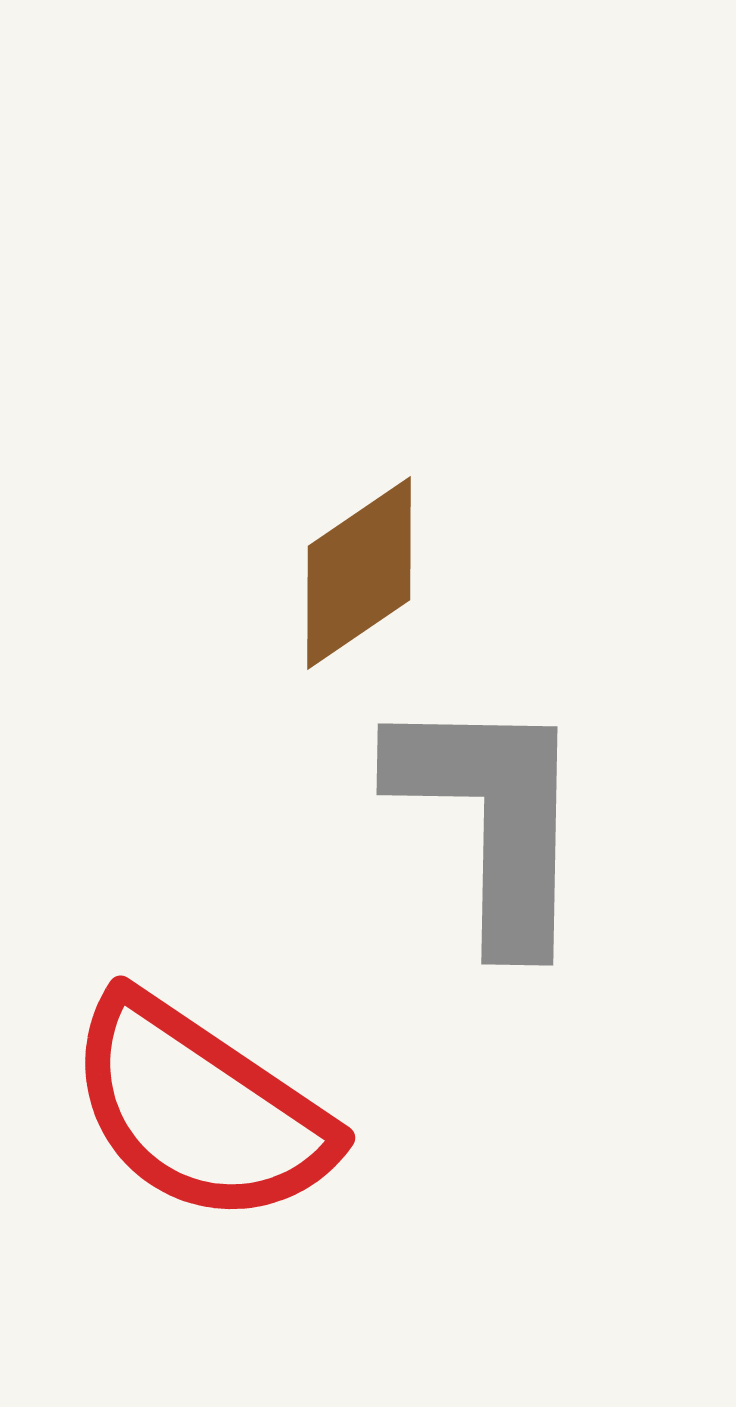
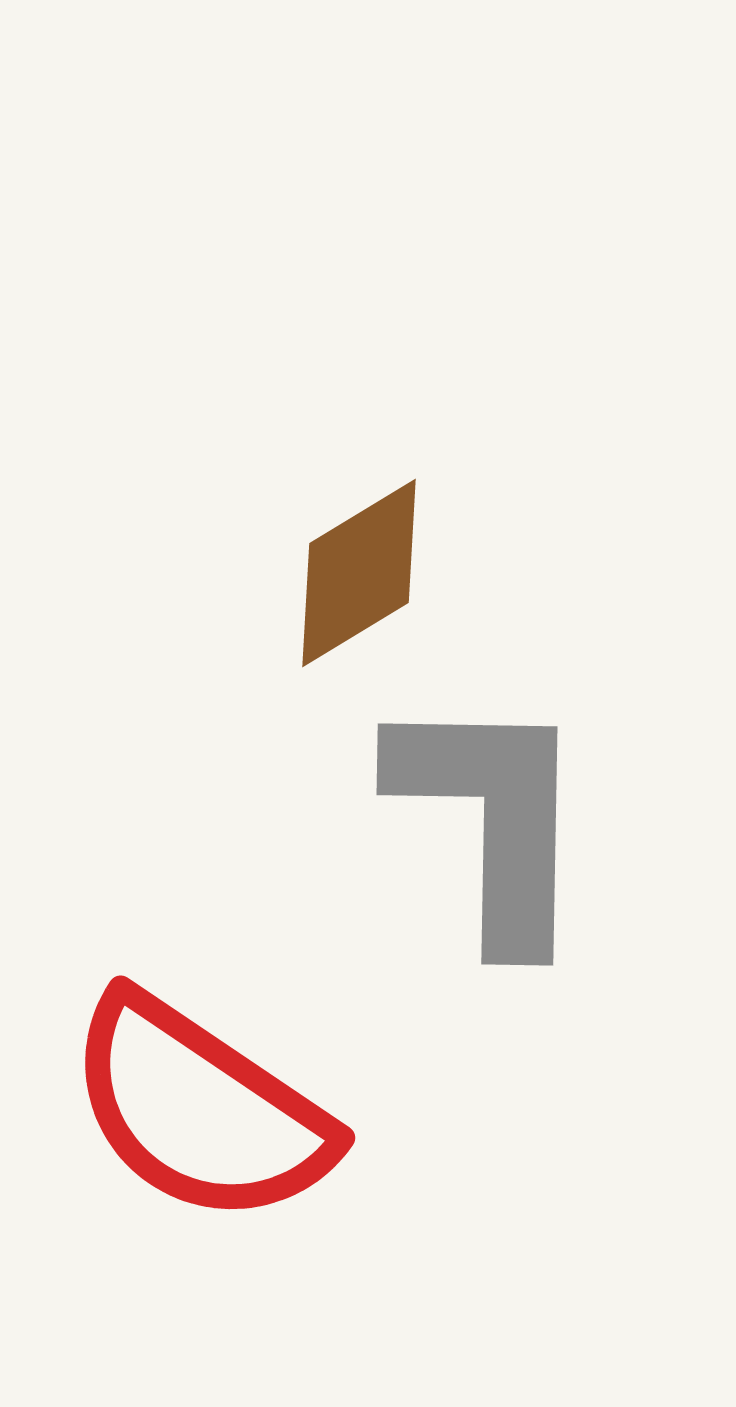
brown diamond: rotated 3 degrees clockwise
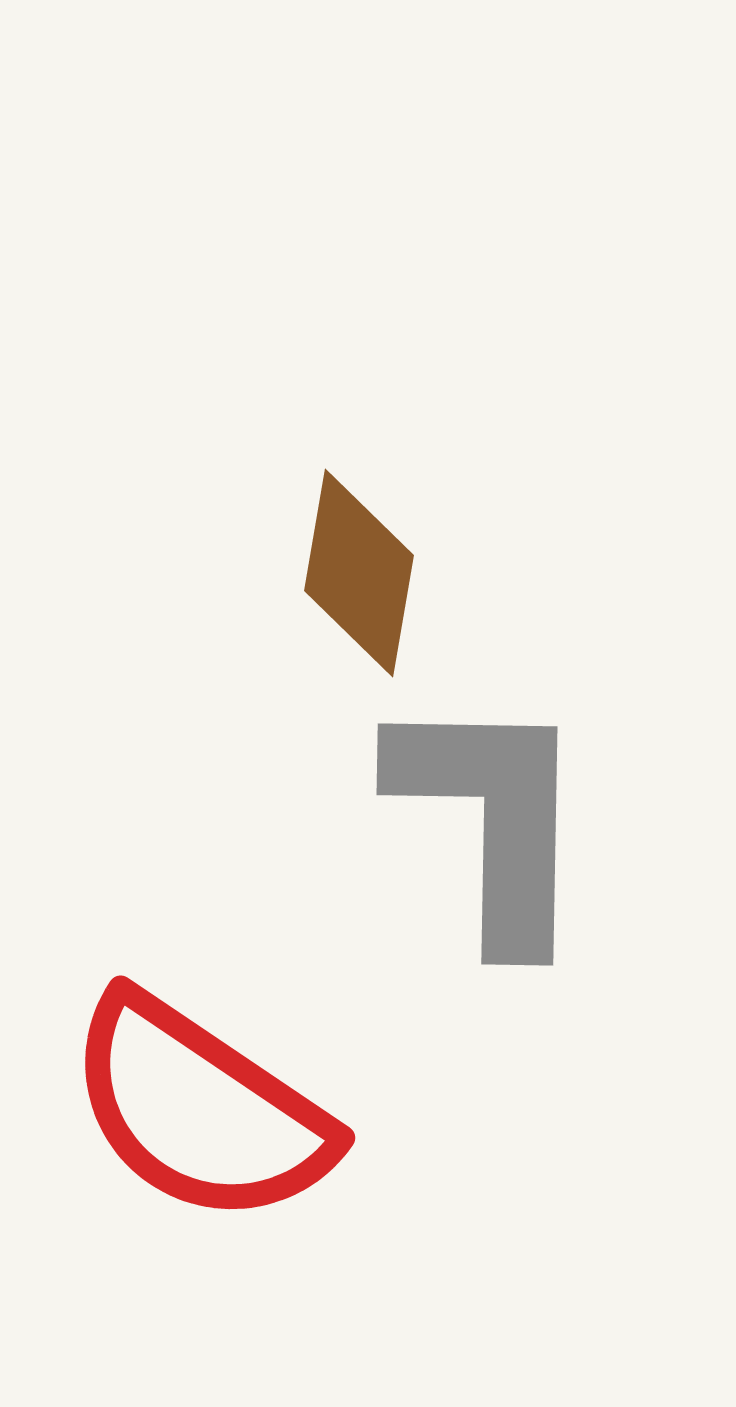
brown diamond: rotated 49 degrees counterclockwise
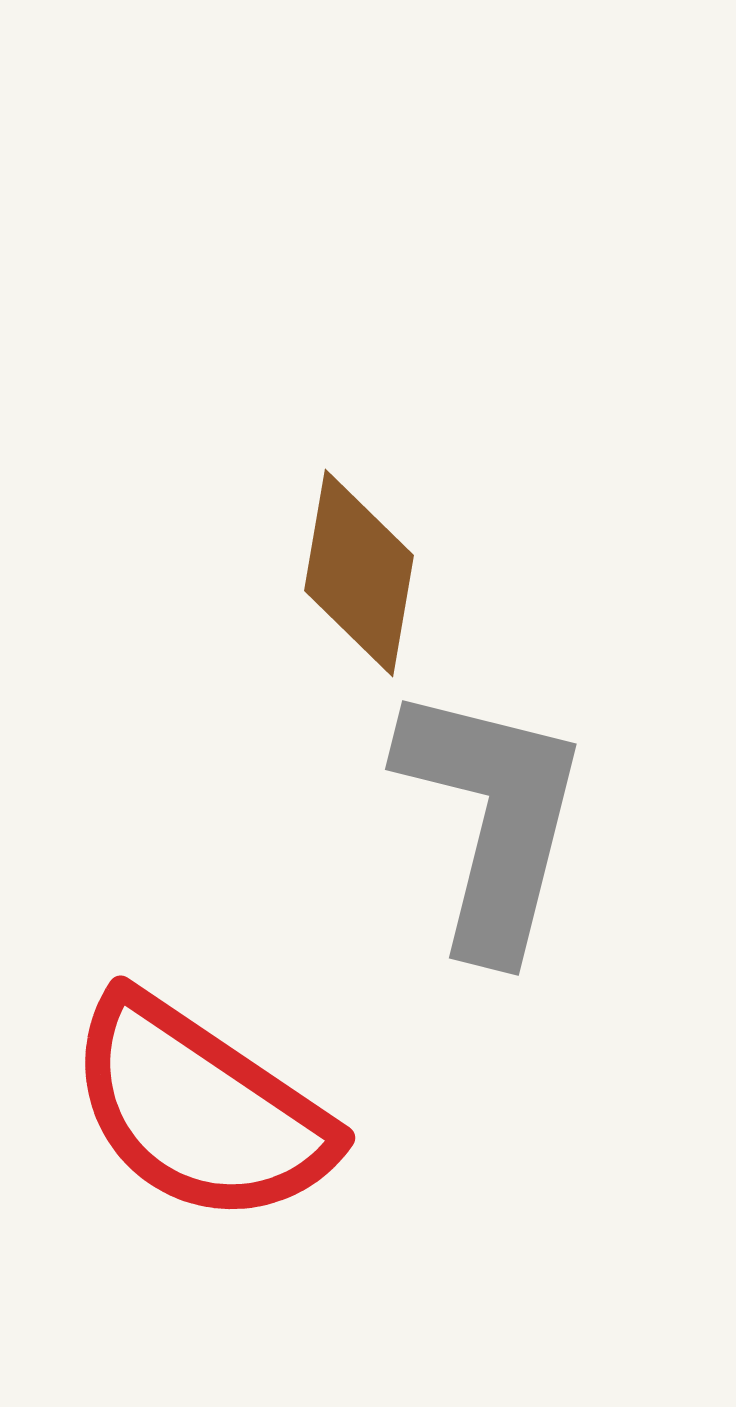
gray L-shape: rotated 13 degrees clockwise
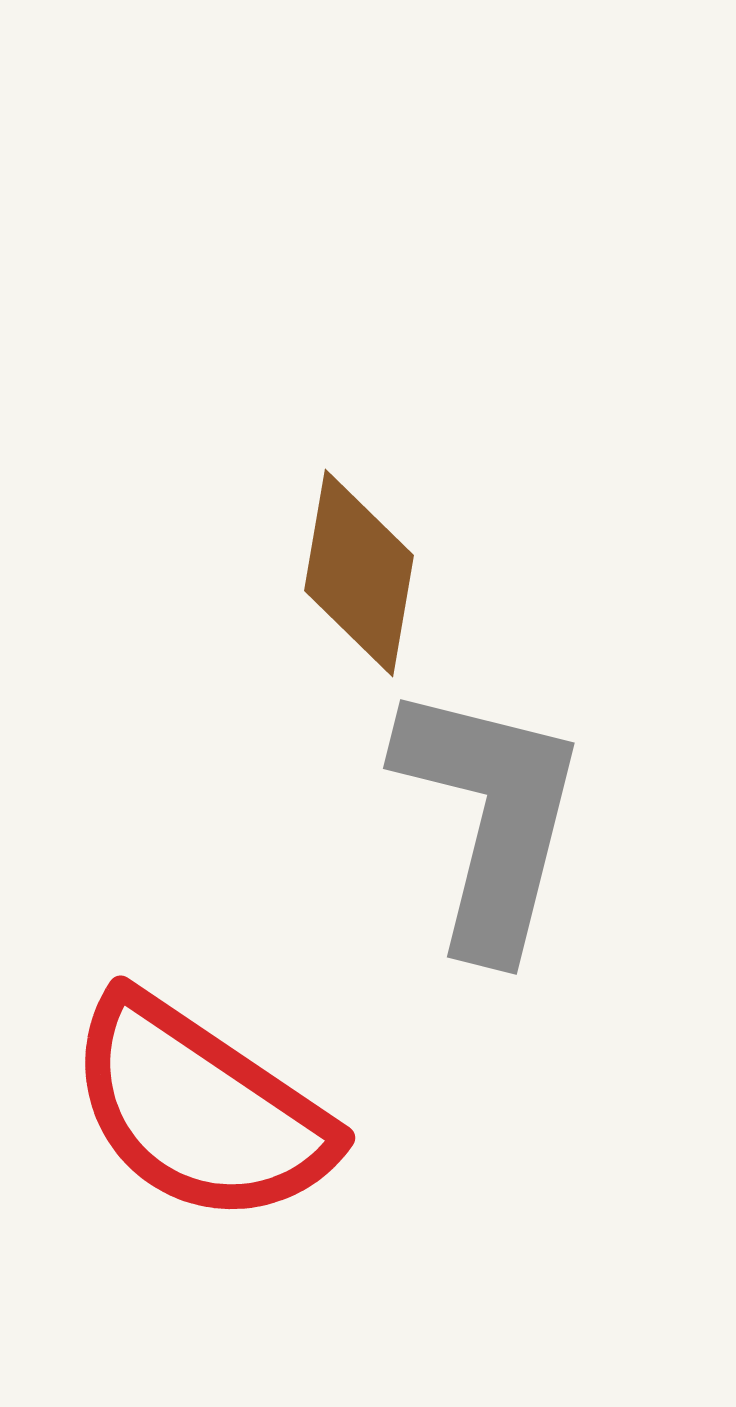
gray L-shape: moved 2 px left, 1 px up
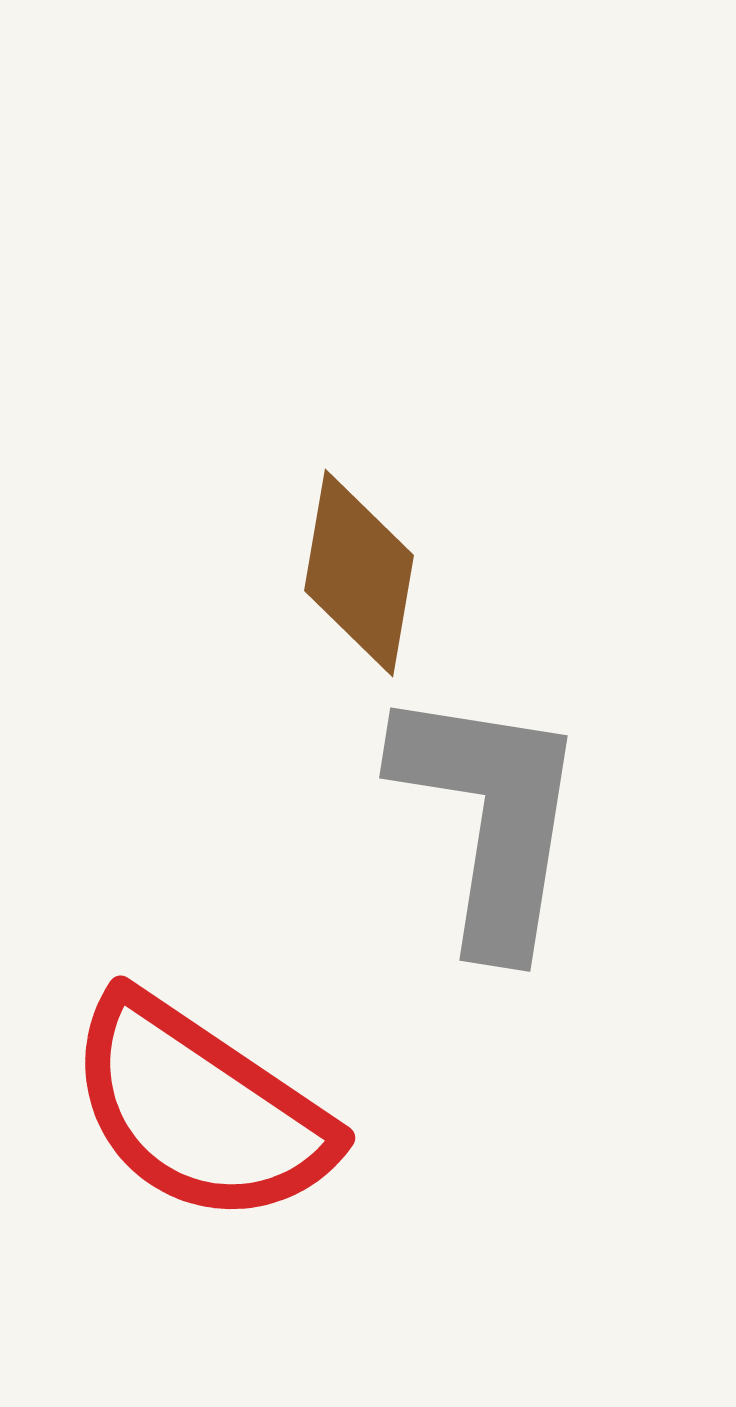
gray L-shape: rotated 5 degrees counterclockwise
